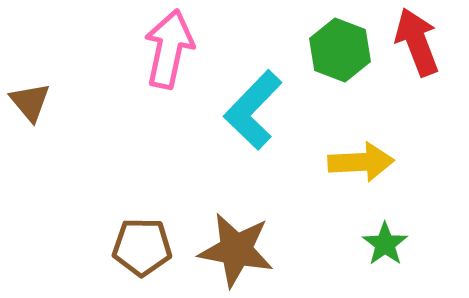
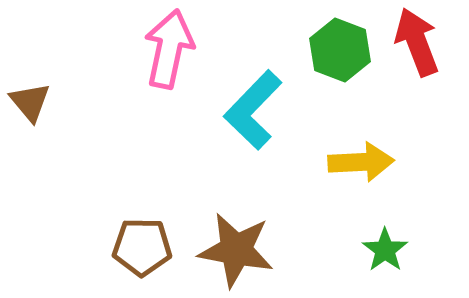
green star: moved 6 px down
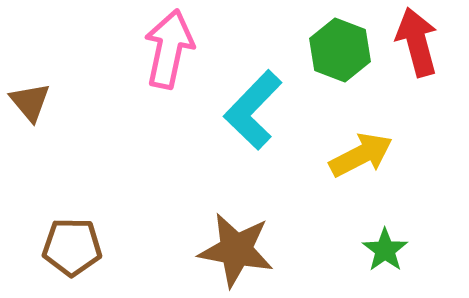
red arrow: rotated 6 degrees clockwise
yellow arrow: moved 7 px up; rotated 24 degrees counterclockwise
brown pentagon: moved 70 px left
